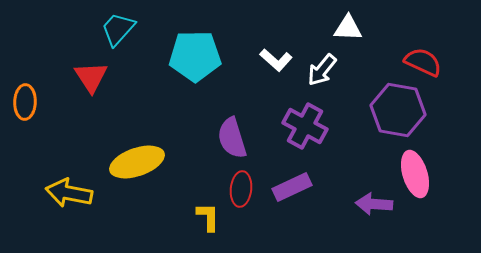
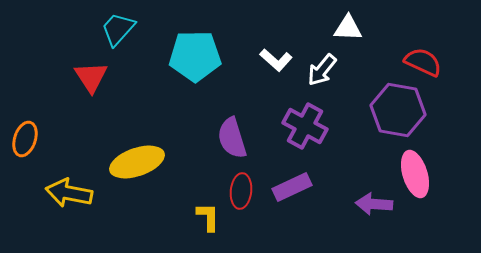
orange ellipse: moved 37 px down; rotated 16 degrees clockwise
red ellipse: moved 2 px down
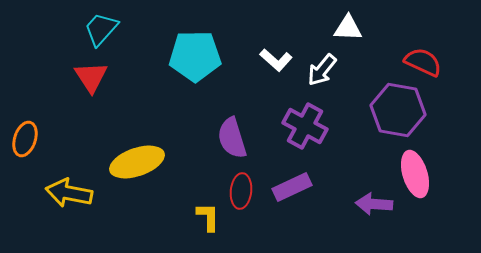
cyan trapezoid: moved 17 px left
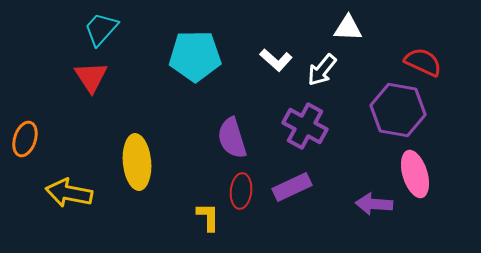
yellow ellipse: rotated 76 degrees counterclockwise
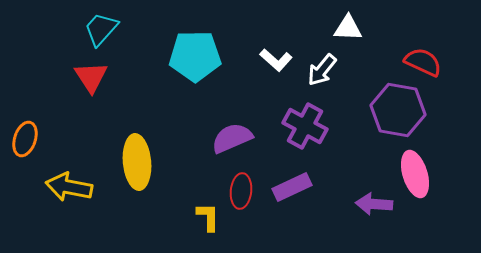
purple semicircle: rotated 84 degrees clockwise
yellow arrow: moved 6 px up
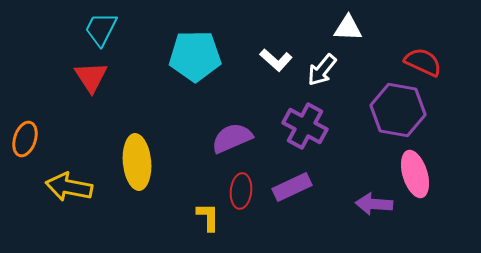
cyan trapezoid: rotated 15 degrees counterclockwise
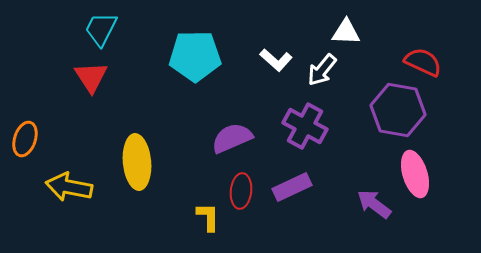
white triangle: moved 2 px left, 4 px down
purple arrow: rotated 33 degrees clockwise
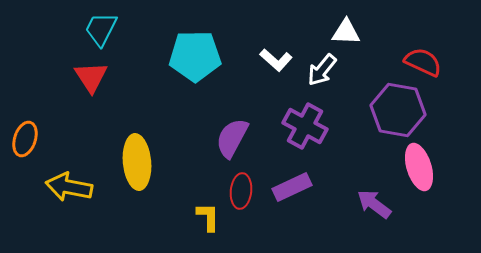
purple semicircle: rotated 39 degrees counterclockwise
pink ellipse: moved 4 px right, 7 px up
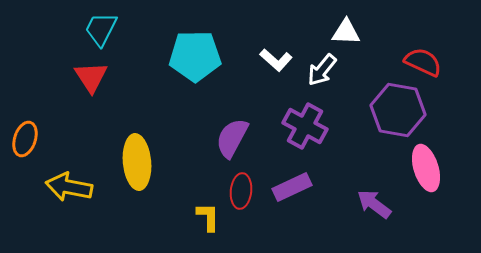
pink ellipse: moved 7 px right, 1 px down
